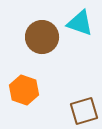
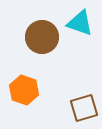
brown square: moved 3 px up
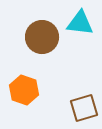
cyan triangle: rotated 12 degrees counterclockwise
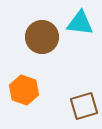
brown square: moved 2 px up
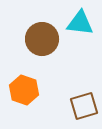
brown circle: moved 2 px down
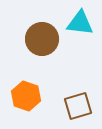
orange hexagon: moved 2 px right, 6 px down
brown square: moved 6 px left
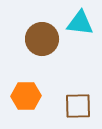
orange hexagon: rotated 20 degrees counterclockwise
brown square: rotated 16 degrees clockwise
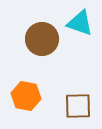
cyan triangle: rotated 12 degrees clockwise
orange hexagon: rotated 12 degrees clockwise
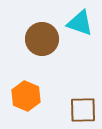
orange hexagon: rotated 12 degrees clockwise
brown square: moved 5 px right, 4 px down
